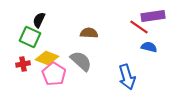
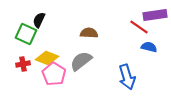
purple rectangle: moved 2 px right, 1 px up
green square: moved 4 px left, 3 px up
gray semicircle: rotated 80 degrees counterclockwise
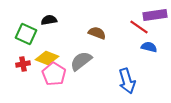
black semicircle: moved 10 px right; rotated 56 degrees clockwise
brown semicircle: moved 8 px right; rotated 18 degrees clockwise
blue arrow: moved 4 px down
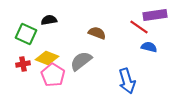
pink pentagon: moved 1 px left, 1 px down
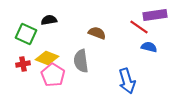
gray semicircle: rotated 60 degrees counterclockwise
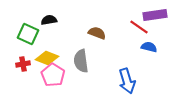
green square: moved 2 px right
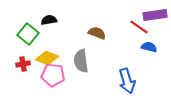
green square: rotated 15 degrees clockwise
pink pentagon: rotated 25 degrees counterclockwise
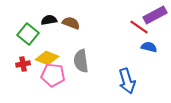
purple rectangle: rotated 20 degrees counterclockwise
brown semicircle: moved 26 px left, 10 px up
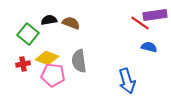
purple rectangle: rotated 20 degrees clockwise
red line: moved 1 px right, 4 px up
gray semicircle: moved 2 px left
